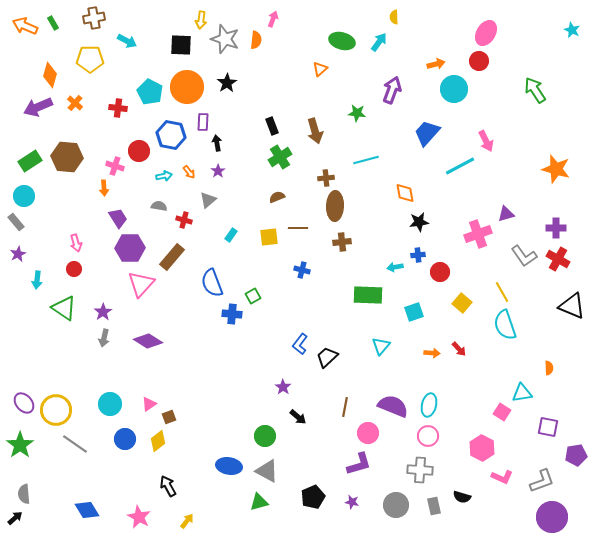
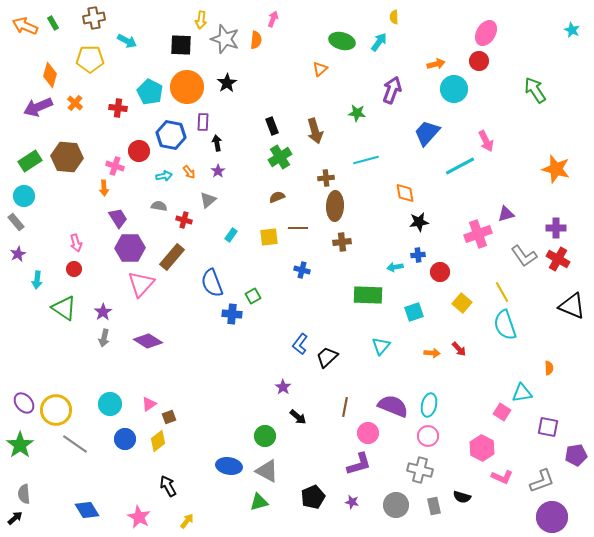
gray cross at (420, 470): rotated 10 degrees clockwise
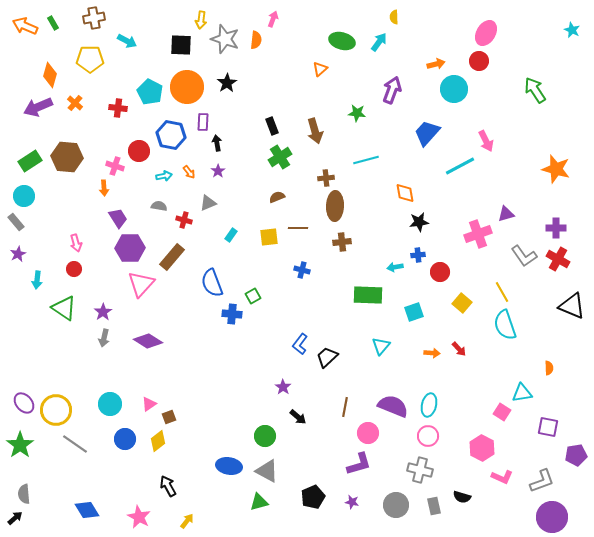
gray triangle at (208, 200): moved 3 px down; rotated 18 degrees clockwise
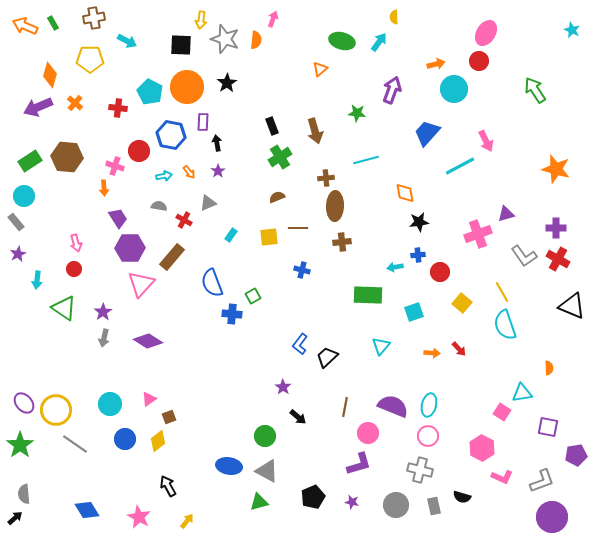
red cross at (184, 220): rotated 14 degrees clockwise
pink triangle at (149, 404): moved 5 px up
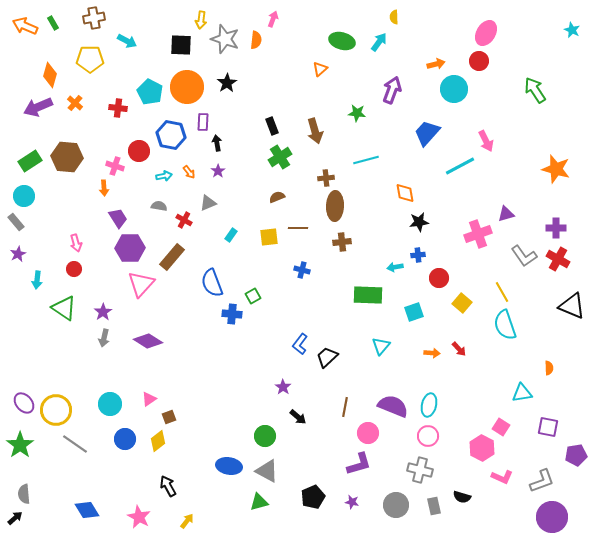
red circle at (440, 272): moved 1 px left, 6 px down
pink square at (502, 412): moved 1 px left, 15 px down
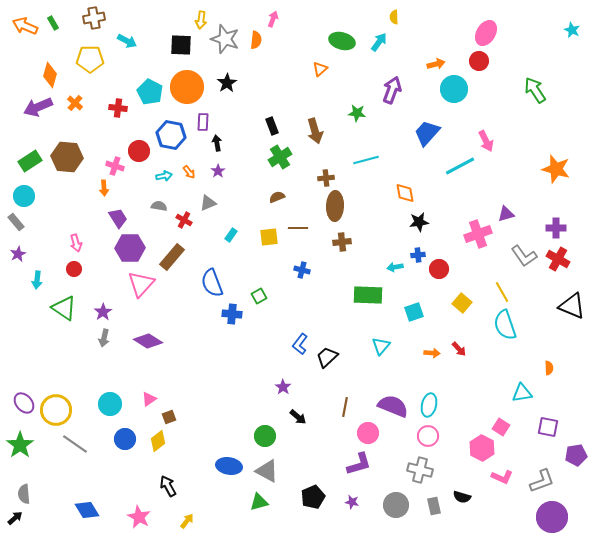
red circle at (439, 278): moved 9 px up
green square at (253, 296): moved 6 px right
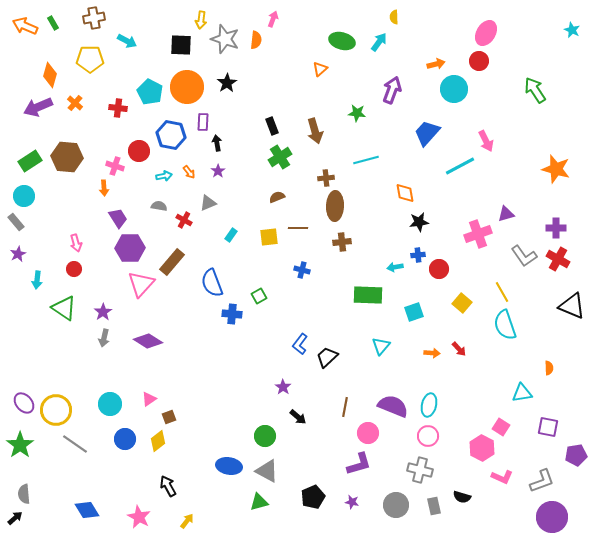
brown rectangle at (172, 257): moved 5 px down
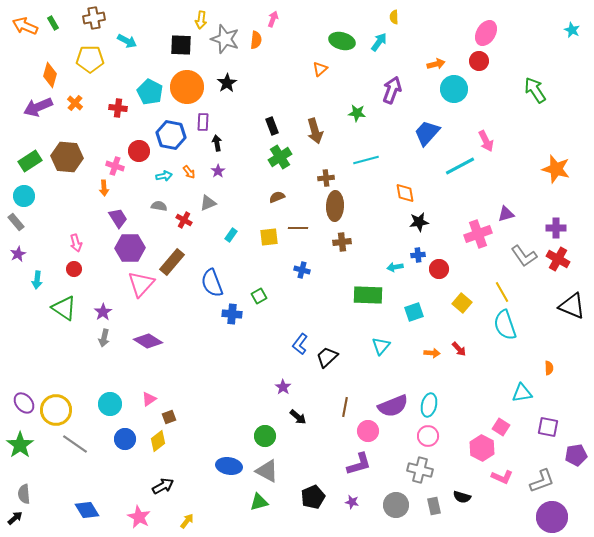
purple semicircle at (393, 406): rotated 136 degrees clockwise
pink circle at (368, 433): moved 2 px up
black arrow at (168, 486): moved 5 px left; rotated 90 degrees clockwise
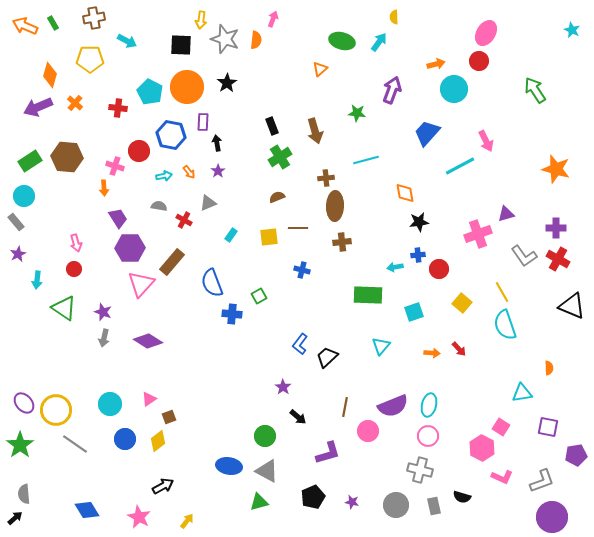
purple star at (103, 312): rotated 18 degrees counterclockwise
purple L-shape at (359, 464): moved 31 px left, 11 px up
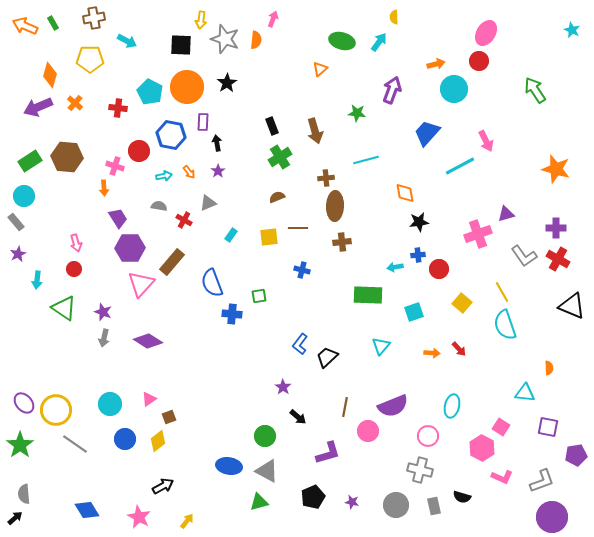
green square at (259, 296): rotated 21 degrees clockwise
cyan triangle at (522, 393): moved 3 px right; rotated 15 degrees clockwise
cyan ellipse at (429, 405): moved 23 px right, 1 px down
